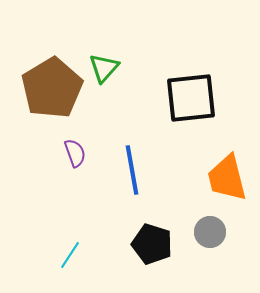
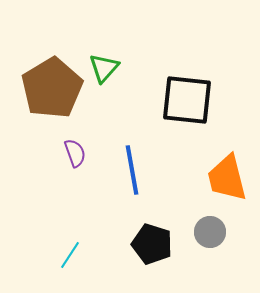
black square: moved 4 px left, 2 px down; rotated 12 degrees clockwise
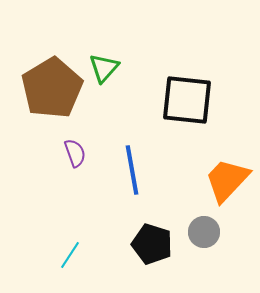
orange trapezoid: moved 2 px down; rotated 57 degrees clockwise
gray circle: moved 6 px left
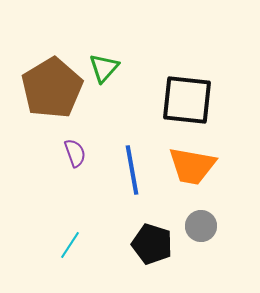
orange trapezoid: moved 35 px left, 14 px up; rotated 123 degrees counterclockwise
gray circle: moved 3 px left, 6 px up
cyan line: moved 10 px up
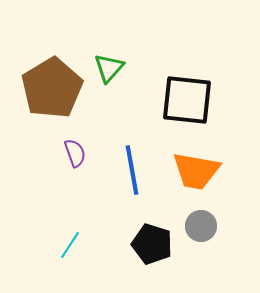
green triangle: moved 5 px right
orange trapezoid: moved 4 px right, 5 px down
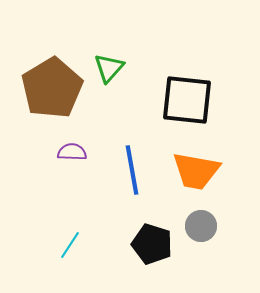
purple semicircle: moved 3 px left, 1 px up; rotated 68 degrees counterclockwise
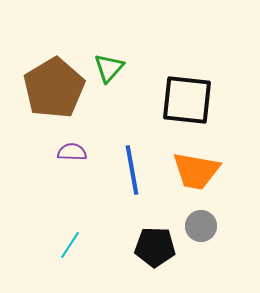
brown pentagon: moved 2 px right
black pentagon: moved 3 px right, 3 px down; rotated 15 degrees counterclockwise
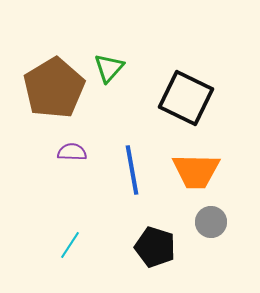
black square: moved 1 px left, 2 px up; rotated 20 degrees clockwise
orange trapezoid: rotated 9 degrees counterclockwise
gray circle: moved 10 px right, 4 px up
black pentagon: rotated 15 degrees clockwise
